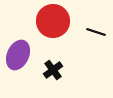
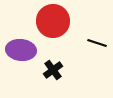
black line: moved 1 px right, 11 px down
purple ellipse: moved 3 px right, 5 px up; rotated 72 degrees clockwise
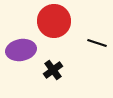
red circle: moved 1 px right
purple ellipse: rotated 16 degrees counterclockwise
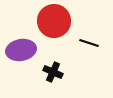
black line: moved 8 px left
black cross: moved 2 px down; rotated 30 degrees counterclockwise
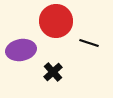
red circle: moved 2 px right
black cross: rotated 24 degrees clockwise
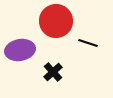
black line: moved 1 px left
purple ellipse: moved 1 px left
